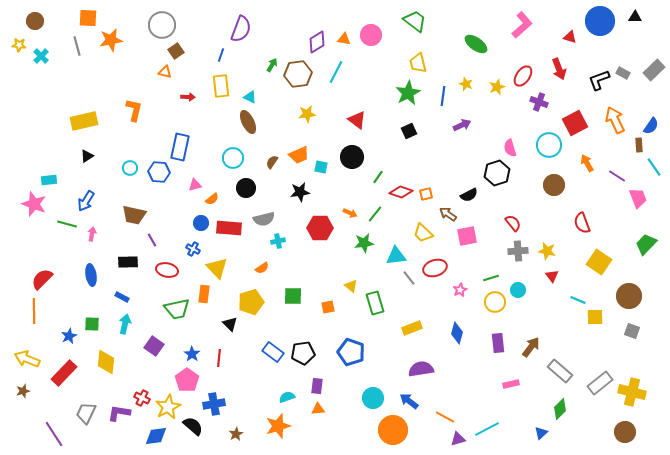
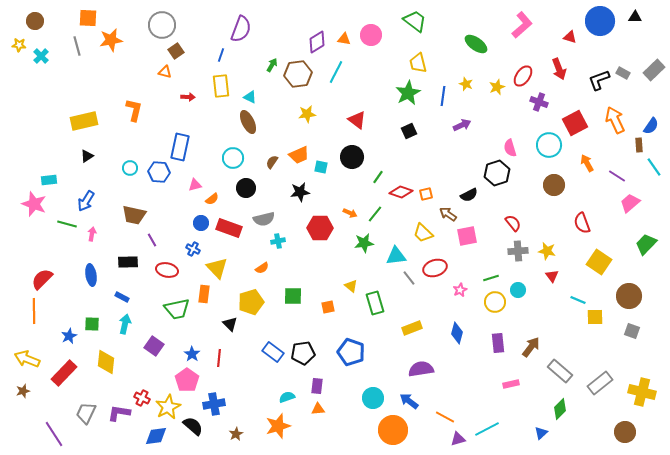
pink trapezoid at (638, 198): moved 8 px left, 5 px down; rotated 110 degrees counterclockwise
red rectangle at (229, 228): rotated 15 degrees clockwise
yellow cross at (632, 392): moved 10 px right
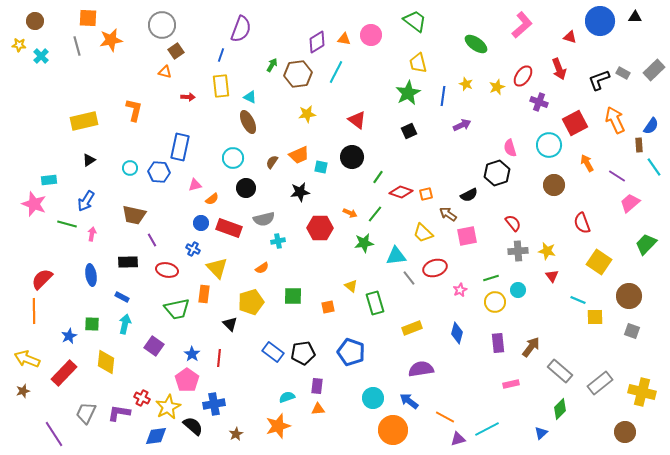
black triangle at (87, 156): moved 2 px right, 4 px down
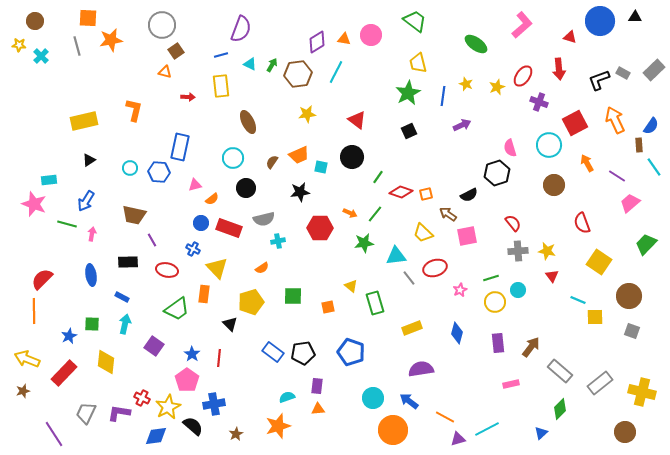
blue line at (221, 55): rotated 56 degrees clockwise
red arrow at (559, 69): rotated 15 degrees clockwise
cyan triangle at (250, 97): moved 33 px up
green trapezoid at (177, 309): rotated 24 degrees counterclockwise
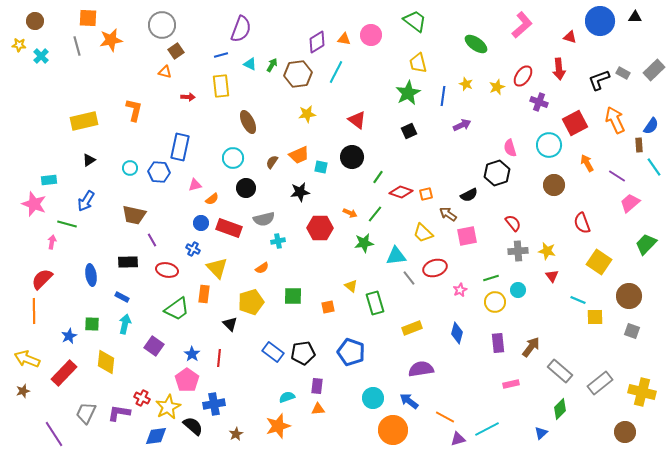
pink arrow at (92, 234): moved 40 px left, 8 px down
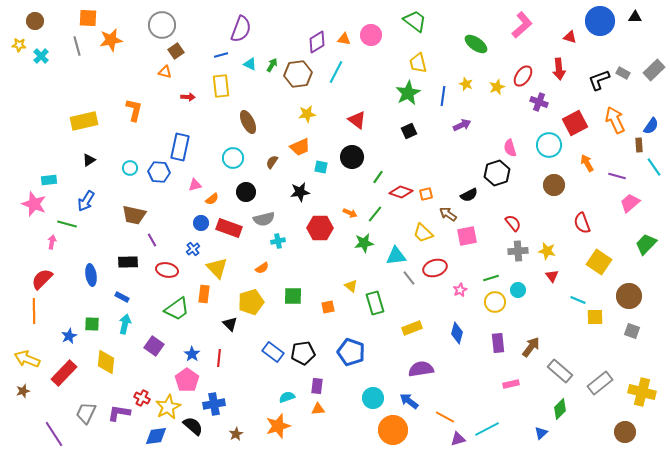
orange trapezoid at (299, 155): moved 1 px right, 8 px up
purple line at (617, 176): rotated 18 degrees counterclockwise
black circle at (246, 188): moved 4 px down
blue cross at (193, 249): rotated 24 degrees clockwise
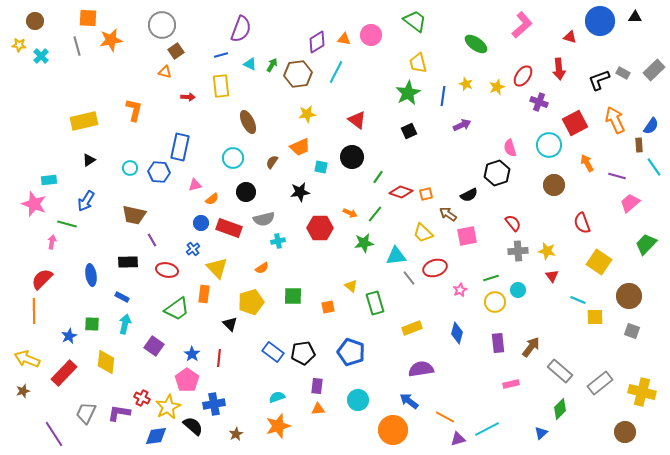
cyan semicircle at (287, 397): moved 10 px left
cyan circle at (373, 398): moved 15 px left, 2 px down
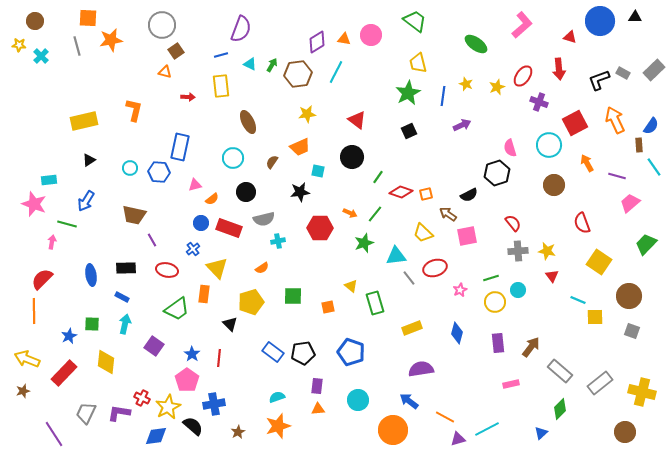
cyan square at (321, 167): moved 3 px left, 4 px down
green star at (364, 243): rotated 12 degrees counterclockwise
black rectangle at (128, 262): moved 2 px left, 6 px down
brown star at (236, 434): moved 2 px right, 2 px up
